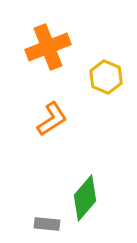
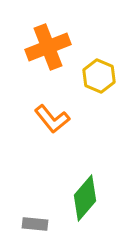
yellow hexagon: moved 7 px left, 1 px up
orange L-shape: rotated 84 degrees clockwise
gray rectangle: moved 12 px left
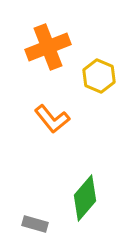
gray rectangle: rotated 10 degrees clockwise
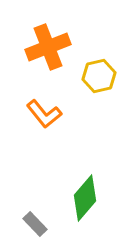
yellow hexagon: rotated 24 degrees clockwise
orange L-shape: moved 8 px left, 5 px up
gray rectangle: rotated 30 degrees clockwise
